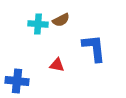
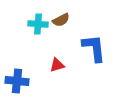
red triangle: rotated 28 degrees counterclockwise
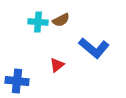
cyan cross: moved 2 px up
blue L-shape: rotated 136 degrees clockwise
red triangle: rotated 21 degrees counterclockwise
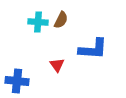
brown semicircle: rotated 36 degrees counterclockwise
blue L-shape: moved 1 px left, 1 px down; rotated 36 degrees counterclockwise
red triangle: rotated 28 degrees counterclockwise
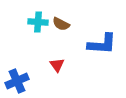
brown semicircle: moved 4 px down; rotated 90 degrees clockwise
blue L-shape: moved 9 px right, 5 px up
blue cross: rotated 30 degrees counterclockwise
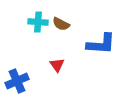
blue L-shape: moved 1 px left
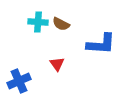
red triangle: moved 1 px up
blue cross: moved 2 px right
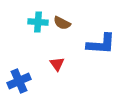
brown semicircle: moved 1 px right, 1 px up
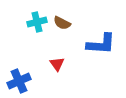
cyan cross: moved 1 px left; rotated 18 degrees counterclockwise
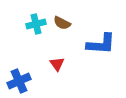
cyan cross: moved 1 px left, 2 px down
